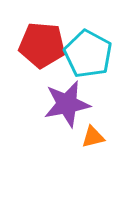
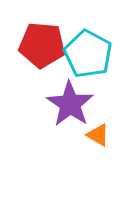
purple star: moved 3 px right; rotated 27 degrees counterclockwise
orange triangle: moved 5 px right, 2 px up; rotated 45 degrees clockwise
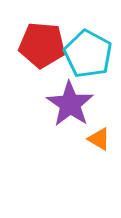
orange triangle: moved 1 px right, 4 px down
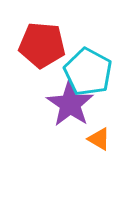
cyan pentagon: moved 18 px down
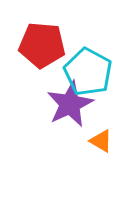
purple star: rotated 12 degrees clockwise
orange triangle: moved 2 px right, 2 px down
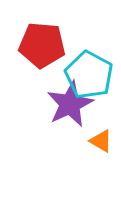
cyan pentagon: moved 1 px right, 3 px down
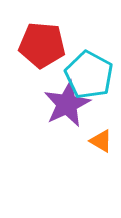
purple star: moved 3 px left
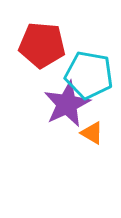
cyan pentagon: rotated 18 degrees counterclockwise
orange triangle: moved 9 px left, 8 px up
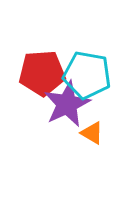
red pentagon: moved 28 px down; rotated 9 degrees counterclockwise
cyan pentagon: moved 2 px left
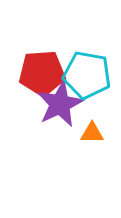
purple star: moved 7 px left
orange triangle: rotated 30 degrees counterclockwise
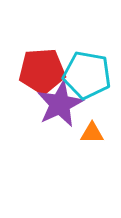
red pentagon: moved 2 px up
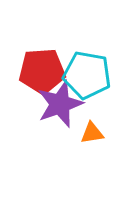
purple star: rotated 6 degrees clockwise
orange triangle: rotated 10 degrees counterclockwise
